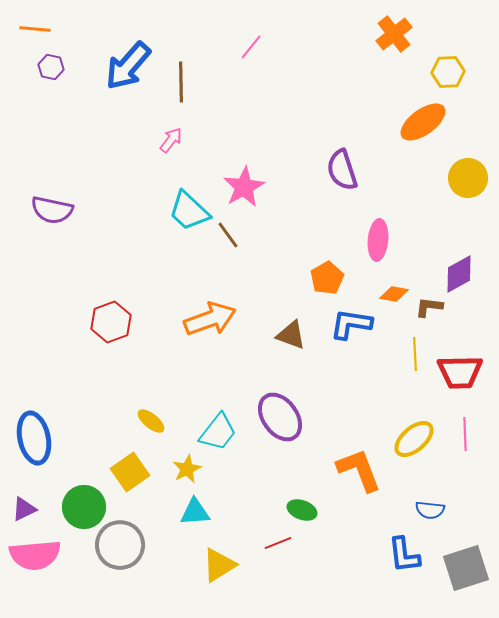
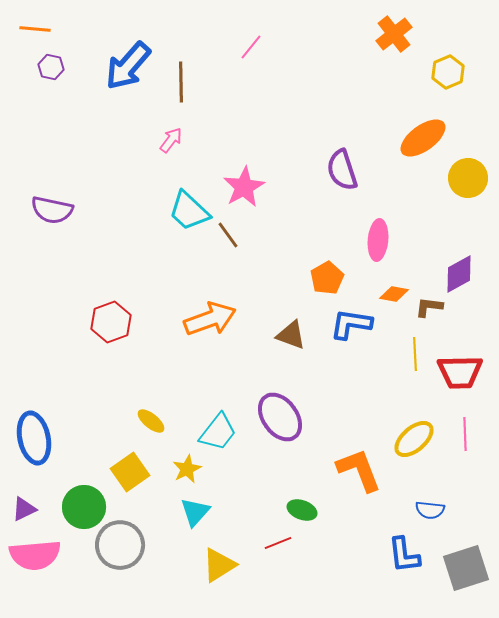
yellow hexagon at (448, 72): rotated 20 degrees counterclockwise
orange ellipse at (423, 122): moved 16 px down
cyan triangle at (195, 512): rotated 44 degrees counterclockwise
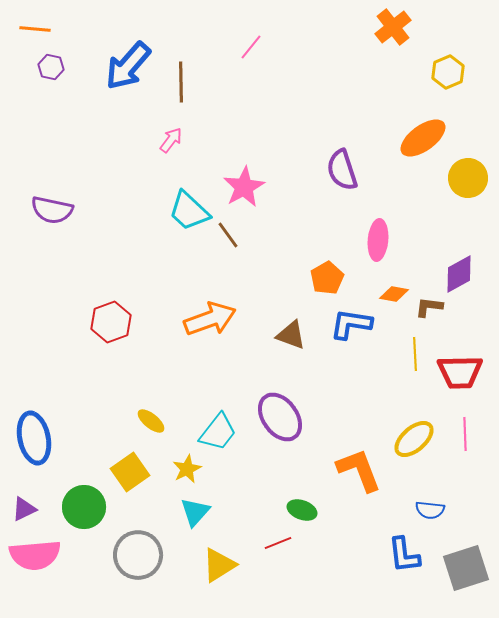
orange cross at (394, 34): moved 1 px left, 7 px up
gray circle at (120, 545): moved 18 px right, 10 px down
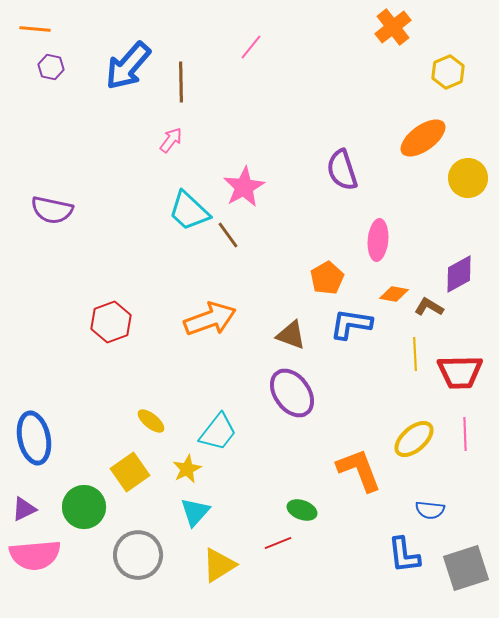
brown L-shape at (429, 307): rotated 24 degrees clockwise
purple ellipse at (280, 417): moved 12 px right, 24 px up
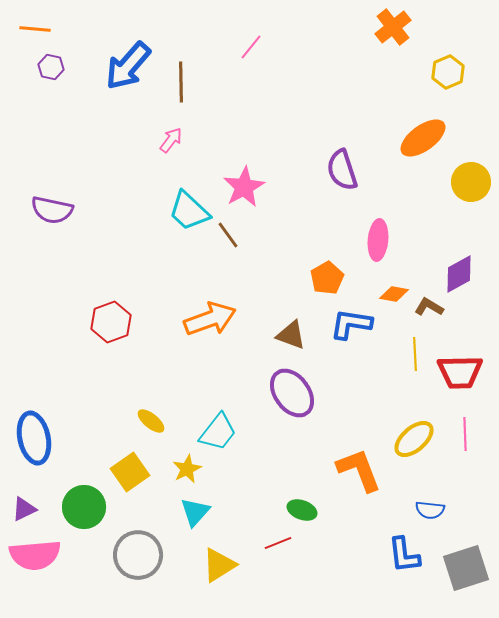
yellow circle at (468, 178): moved 3 px right, 4 px down
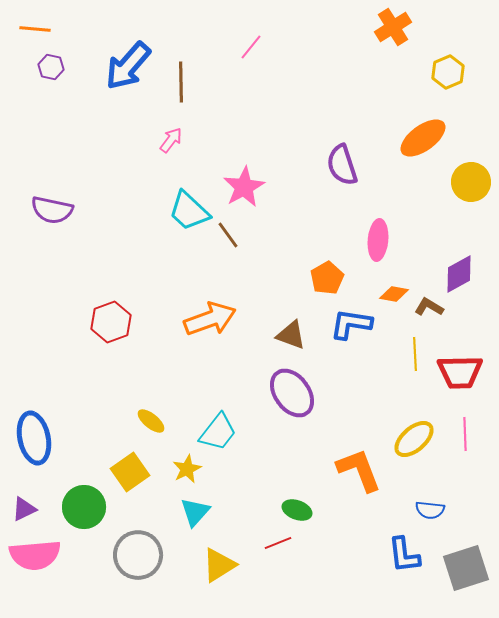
orange cross at (393, 27): rotated 6 degrees clockwise
purple semicircle at (342, 170): moved 5 px up
green ellipse at (302, 510): moved 5 px left
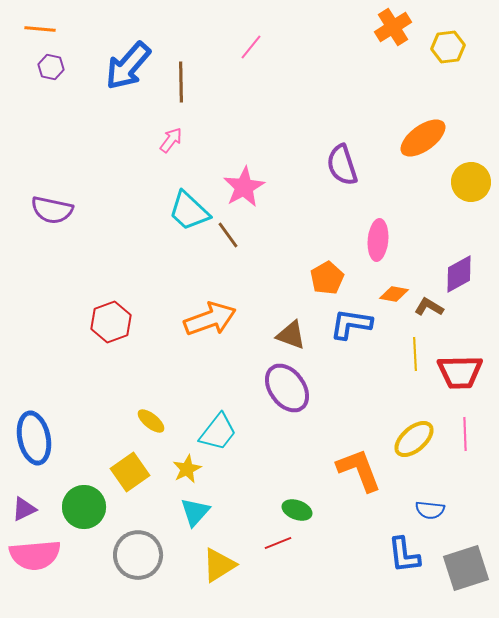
orange line at (35, 29): moved 5 px right
yellow hexagon at (448, 72): moved 25 px up; rotated 16 degrees clockwise
purple ellipse at (292, 393): moved 5 px left, 5 px up
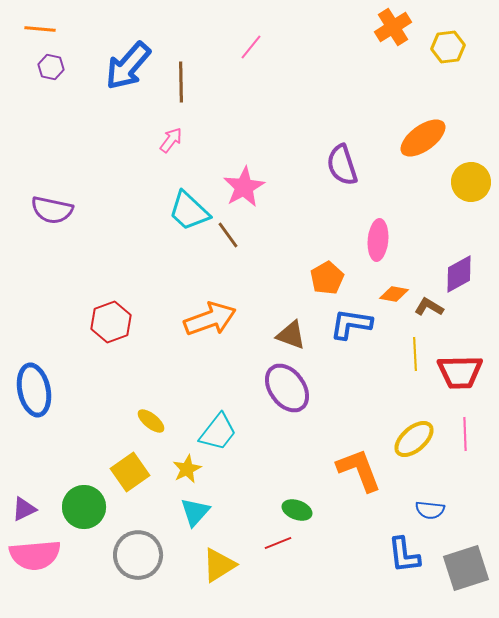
blue ellipse at (34, 438): moved 48 px up
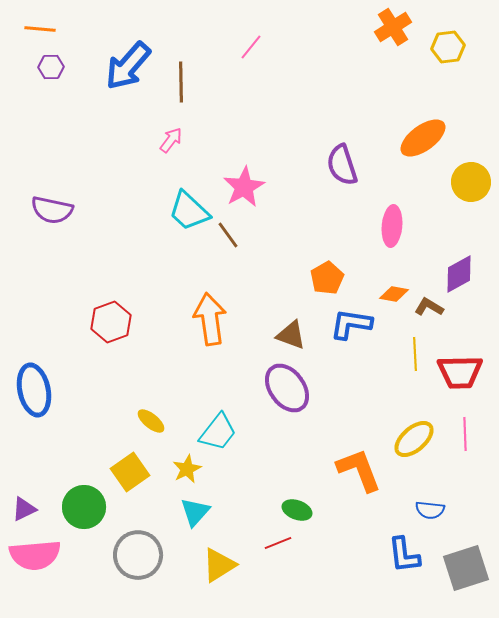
purple hexagon at (51, 67): rotated 15 degrees counterclockwise
pink ellipse at (378, 240): moved 14 px right, 14 px up
orange arrow at (210, 319): rotated 78 degrees counterclockwise
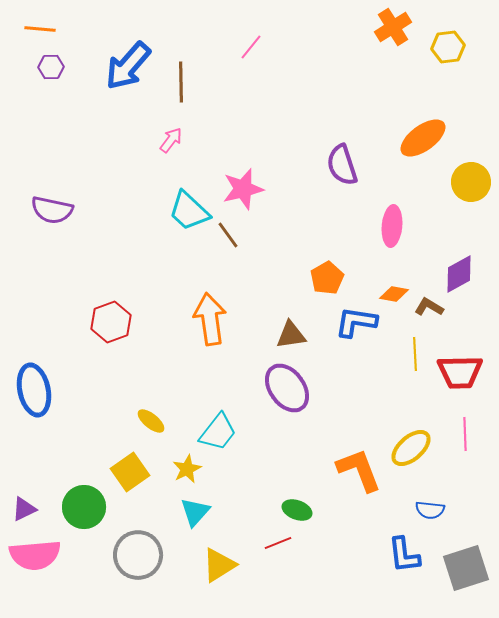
pink star at (244, 187): moved 1 px left, 2 px down; rotated 15 degrees clockwise
blue L-shape at (351, 324): moved 5 px right, 2 px up
brown triangle at (291, 335): rotated 28 degrees counterclockwise
yellow ellipse at (414, 439): moved 3 px left, 9 px down
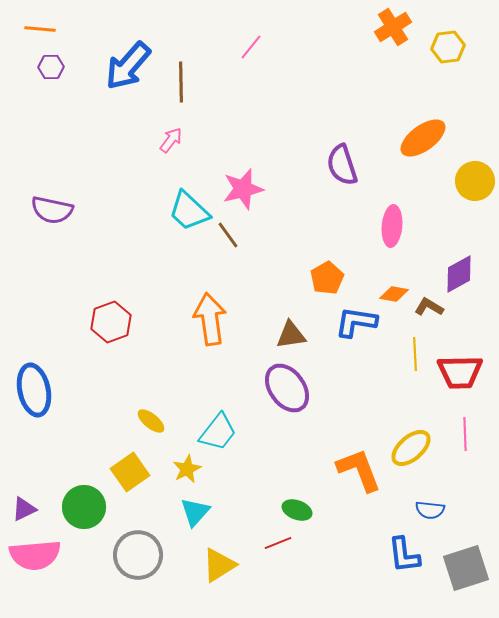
yellow circle at (471, 182): moved 4 px right, 1 px up
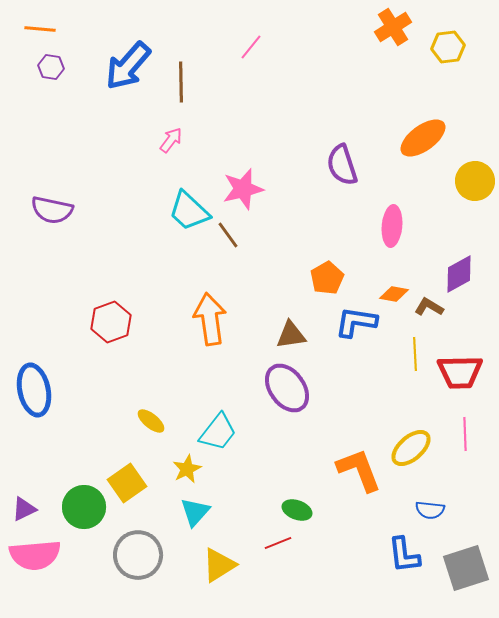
purple hexagon at (51, 67): rotated 10 degrees clockwise
yellow square at (130, 472): moved 3 px left, 11 px down
